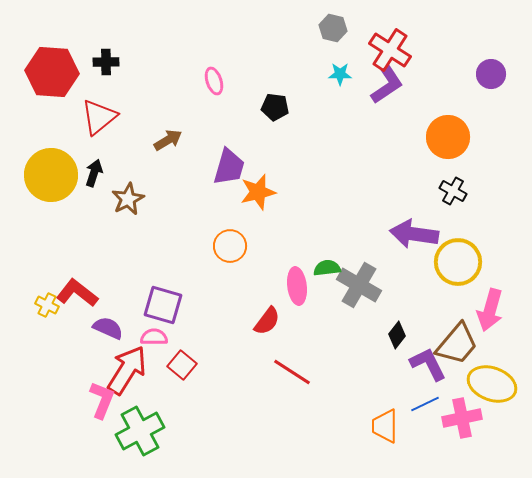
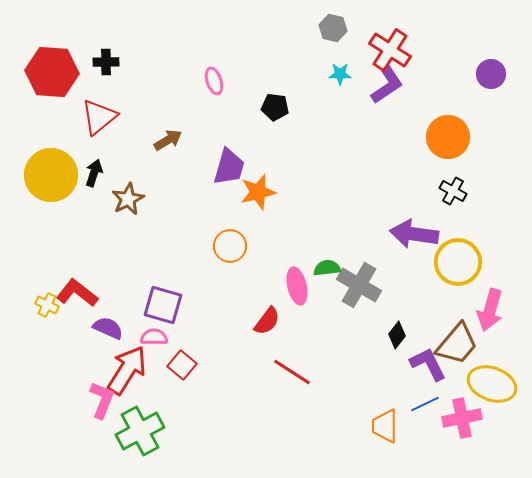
pink ellipse at (297, 286): rotated 6 degrees counterclockwise
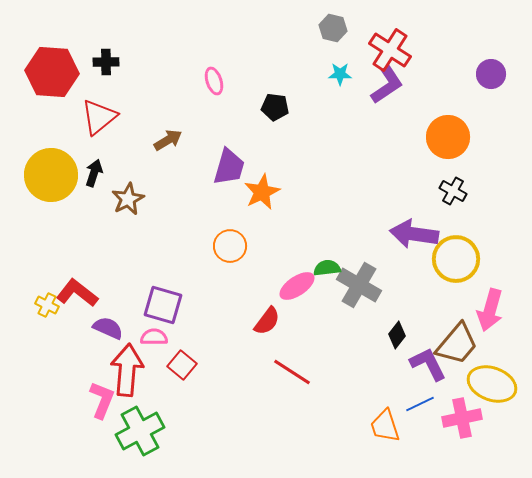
orange star at (258, 192): moved 4 px right; rotated 12 degrees counterclockwise
yellow circle at (458, 262): moved 2 px left, 3 px up
pink ellipse at (297, 286): rotated 69 degrees clockwise
red arrow at (127, 370): rotated 27 degrees counterclockwise
blue line at (425, 404): moved 5 px left
orange trapezoid at (385, 426): rotated 18 degrees counterclockwise
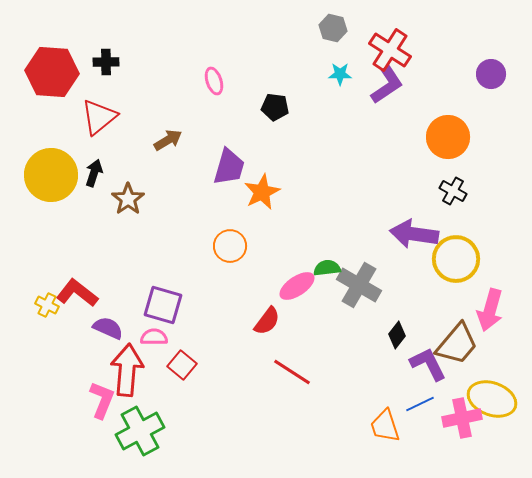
brown star at (128, 199): rotated 8 degrees counterclockwise
yellow ellipse at (492, 384): moved 15 px down
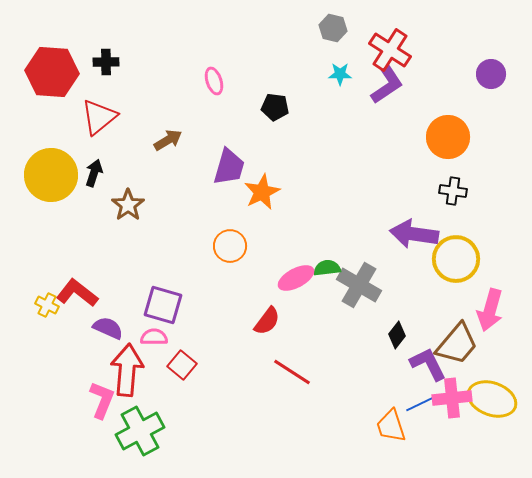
black cross at (453, 191): rotated 20 degrees counterclockwise
brown star at (128, 199): moved 6 px down
pink ellipse at (297, 286): moved 1 px left, 8 px up; rotated 6 degrees clockwise
pink cross at (462, 418): moved 10 px left, 20 px up; rotated 6 degrees clockwise
orange trapezoid at (385, 426): moved 6 px right
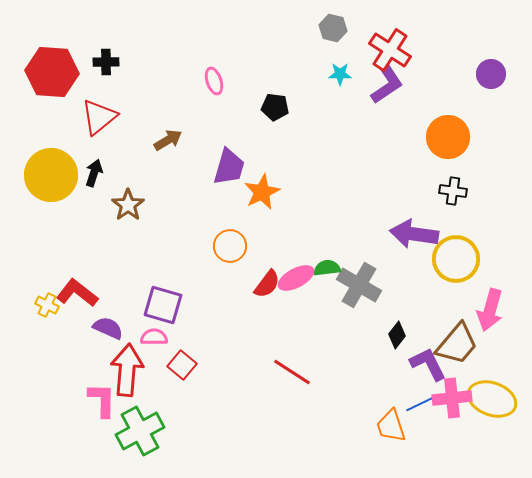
red semicircle at (267, 321): moved 37 px up
pink L-shape at (102, 400): rotated 21 degrees counterclockwise
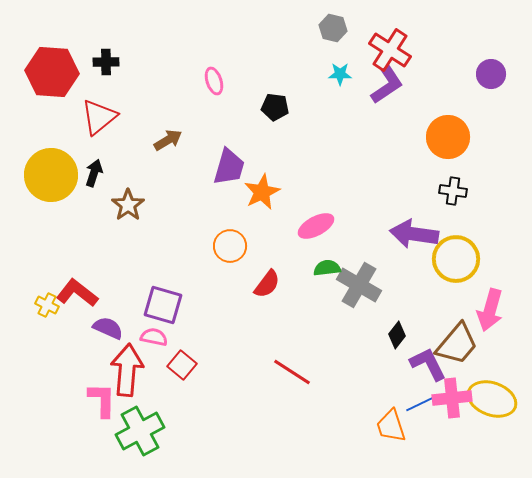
pink ellipse at (296, 278): moved 20 px right, 52 px up
pink semicircle at (154, 337): rotated 12 degrees clockwise
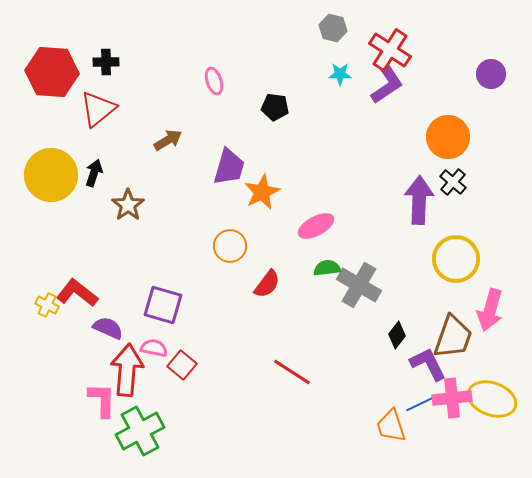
red triangle at (99, 117): moved 1 px left, 8 px up
black cross at (453, 191): moved 9 px up; rotated 32 degrees clockwise
purple arrow at (414, 234): moved 5 px right, 34 px up; rotated 84 degrees clockwise
pink semicircle at (154, 337): moved 11 px down
brown trapezoid at (457, 344): moved 4 px left, 7 px up; rotated 21 degrees counterclockwise
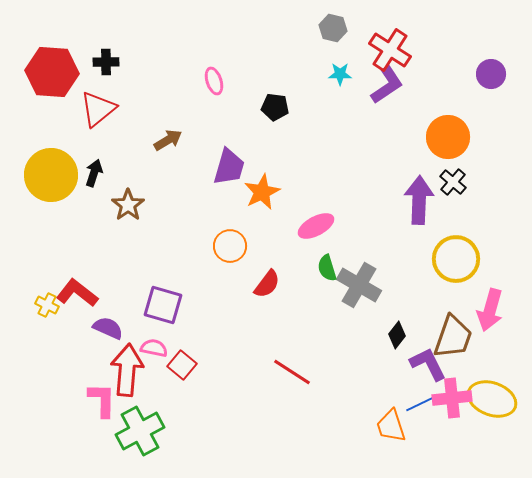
green semicircle at (327, 268): rotated 100 degrees counterclockwise
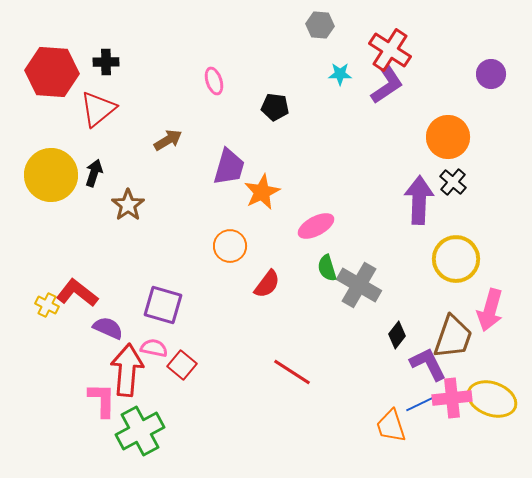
gray hexagon at (333, 28): moved 13 px left, 3 px up; rotated 8 degrees counterclockwise
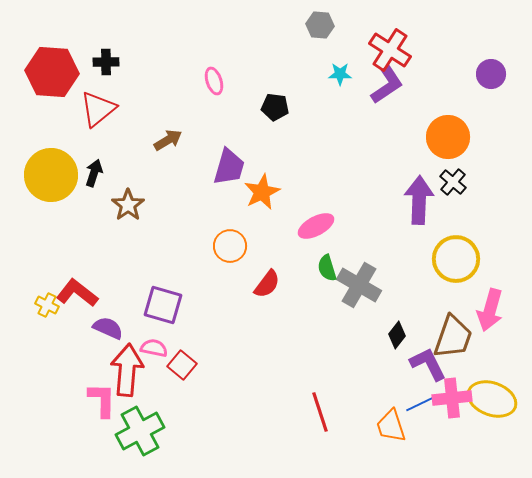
red line at (292, 372): moved 28 px right, 40 px down; rotated 39 degrees clockwise
